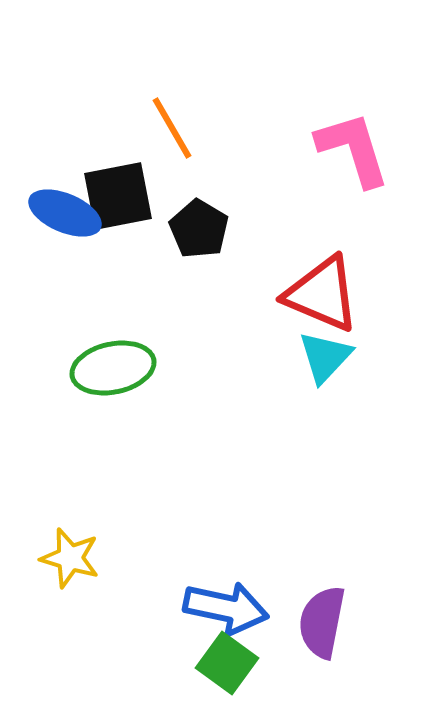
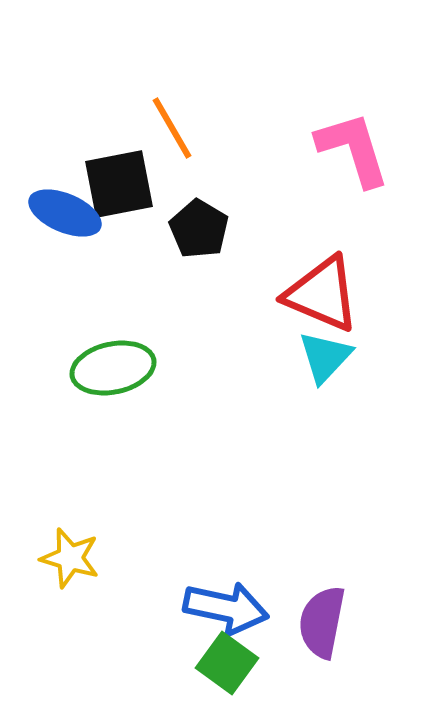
black square: moved 1 px right, 12 px up
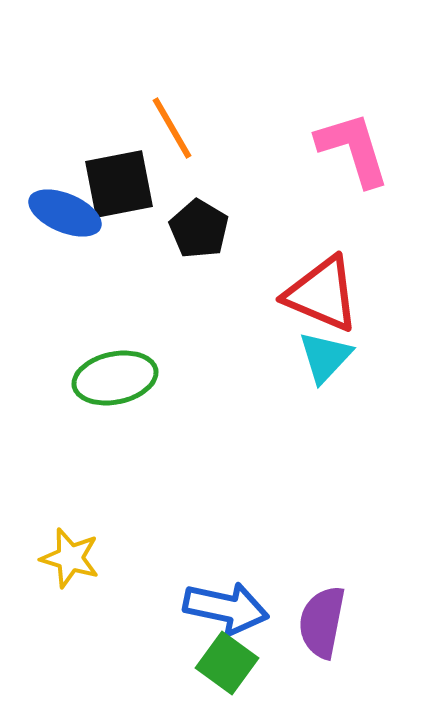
green ellipse: moved 2 px right, 10 px down
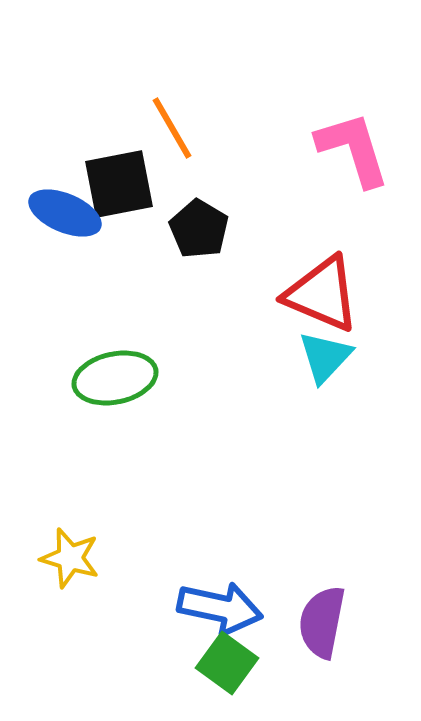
blue arrow: moved 6 px left
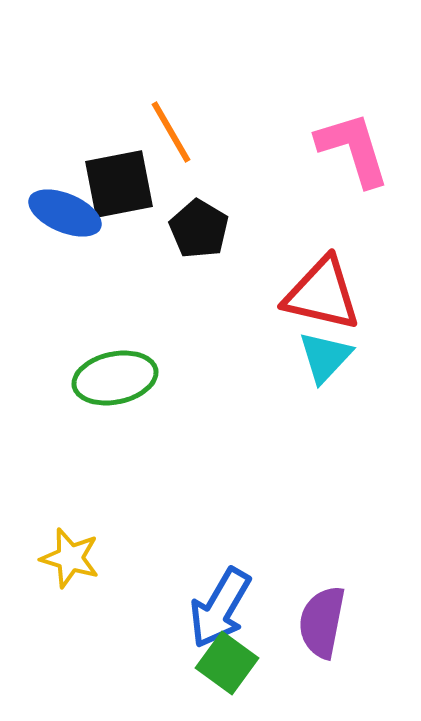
orange line: moved 1 px left, 4 px down
red triangle: rotated 10 degrees counterclockwise
blue arrow: rotated 108 degrees clockwise
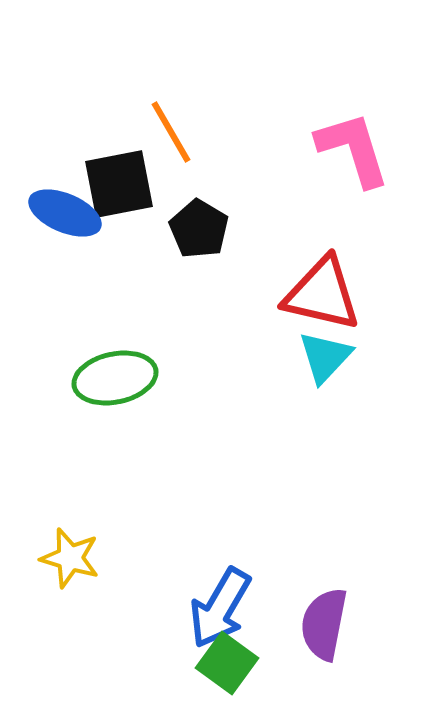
purple semicircle: moved 2 px right, 2 px down
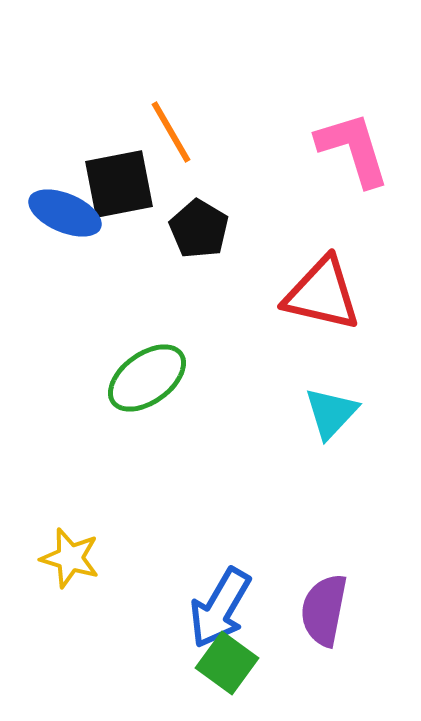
cyan triangle: moved 6 px right, 56 px down
green ellipse: moved 32 px right; rotated 24 degrees counterclockwise
purple semicircle: moved 14 px up
